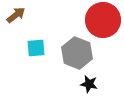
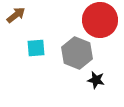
red circle: moved 3 px left
black star: moved 7 px right, 4 px up
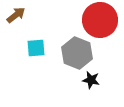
black star: moved 5 px left
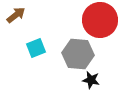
cyan square: rotated 18 degrees counterclockwise
gray hexagon: moved 1 px right, 1 px down; rotated 16 degrees counterclockwise
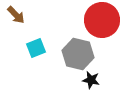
brown arrow: rotated 84 degrees clockwise
red circle: moved 2 px right
gray hexagon: rotated 8 degrees clockwise
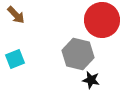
cyan square: moved 21 px left, 11 px down
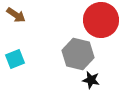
brown arrow: rotated 12 degrees counterclockwise
red circle: moved 1 px left
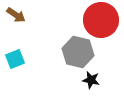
gray hexagon: moved 2 px up
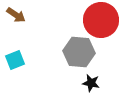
gray hexagon: moved 1 px right; rotated 8 degrees counterclockwise
cyan square: moved 1 px down
black star: moved 3 px down
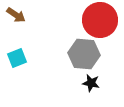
red circle: moved 1 px left
gray hexagon: moved 5 px right, 2 px down
cyan square: moved 2 px right, 2 px up
